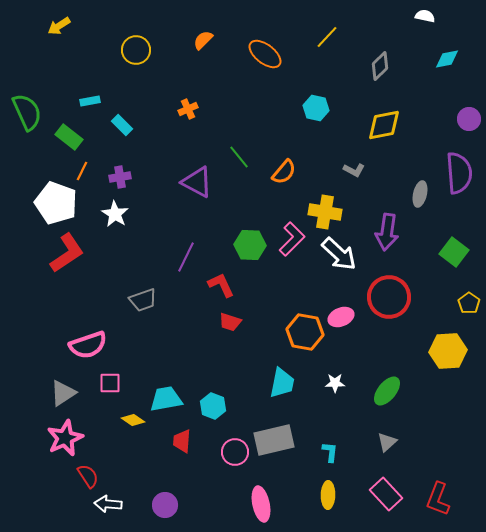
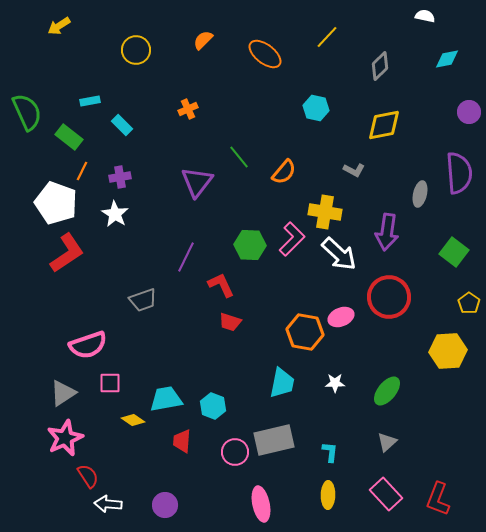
purple circle at (469, 119): moved 7 px up
purple triangle at (197, 182): rotated 40 degrees clockwise
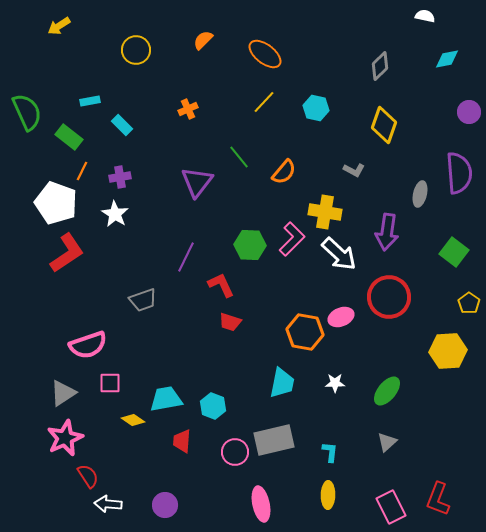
yellow line at (327, 37): moved 63 px left, 65 px down
yellow diamond at (384, 125): rotated 60 degrees counterclockwise
pink rectangle at (386, 494): moved 5 px right, 13 px down; rotated 16 degrees clockwise
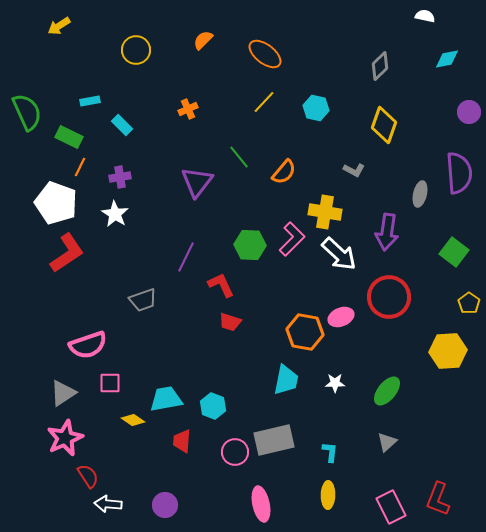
green rectangle at (69, 137): rotated 12 degrees counterclockwise
orange line at (82, 171): moved 2 px left, 4 px up
cyan trapezoid at (282, 383): moved 4 px right, 3 px up
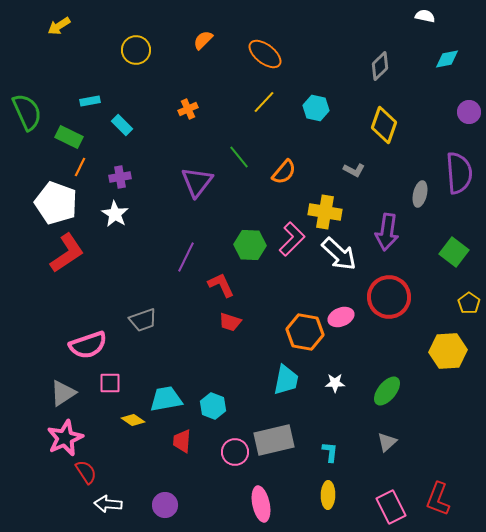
gray trapezoid at (143, 300): moved 20 px down
red semicircle at (88, 476): moved 2 px left, 4 px up
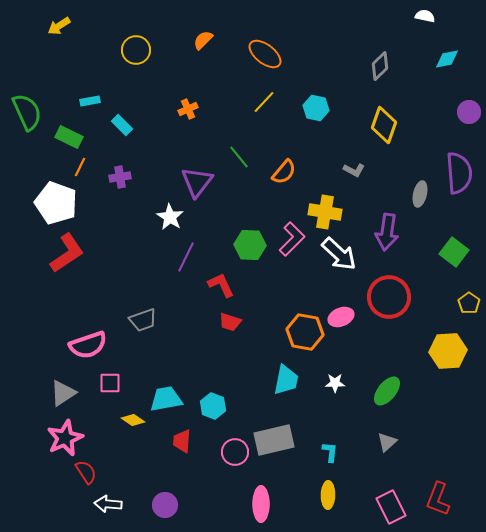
white star at (115, 214): moved 55 px right, 3 px down
pink ellipse at (261, 504): rotated 12 degrees clockwise
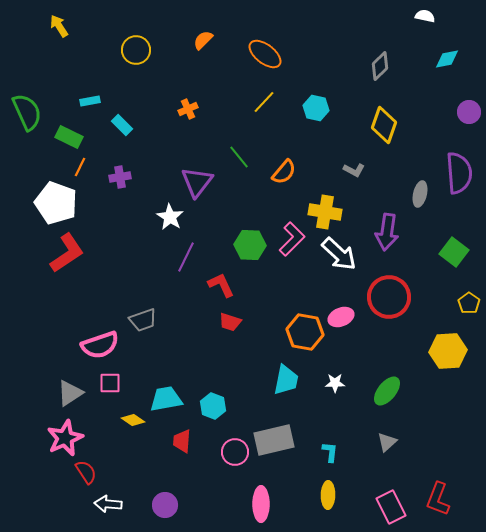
yellow arrow at (59, 26): rotated 90 degrees clockwise
pink semicircle at (88, 345): moved 12 px right
gray triangle at (63, 393): moved 7 px right
